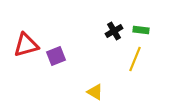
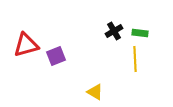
green rectangle: moved 1 px left, 3 px down
yellow line: rotated 25 degrees counterclockwise
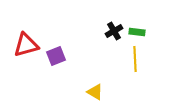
green rectangle: moved 3 px left, 1 px up
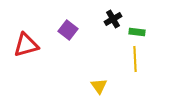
black cross: moved 1 px left, 12 px up
purple square: moved 12 px right, 26 px up; rotated 30 degrees counterclockwise
yellow triangle: moved 4 px right, 6 px up; rotated 24 degrees clockwise
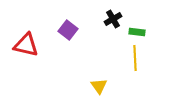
red triangle: rotated 28 degrees clockwise
yellow line: moved 1 px up
